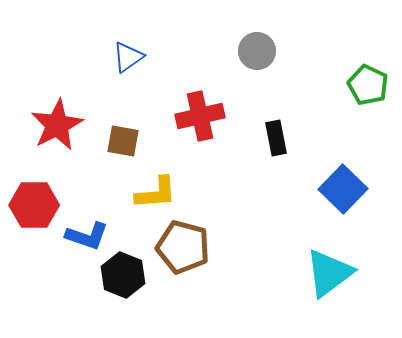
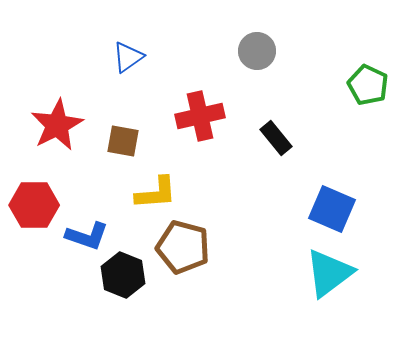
black rectangle: rotated 28 degrees counterclockwise
blue square: moved 11 px left, 20 px down; rotated 21 degrees counterclockwise
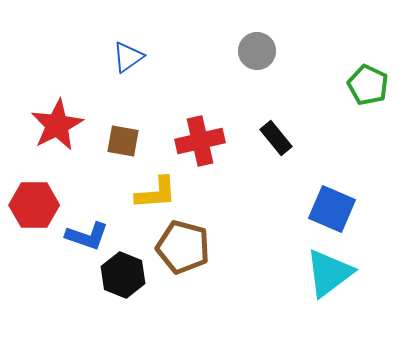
red cross: moved 25 px down
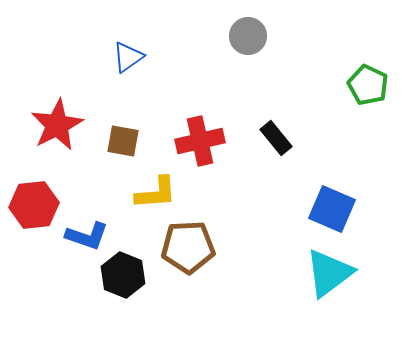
gray circle: moved 9 px left, 15 px up
red hexagon: rotated 6 degrees counterclockwise
brown pentagon: moved 5 px right; rotated 18 degrees counterclockwise
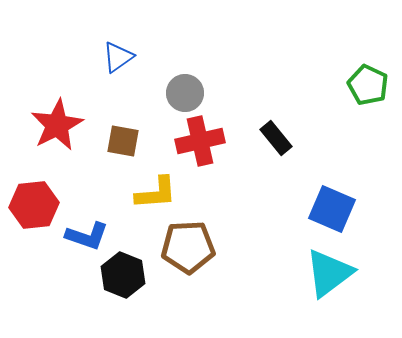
gray circle: moved 63 px left, 57 px down
blue triangle: moved 10 px left
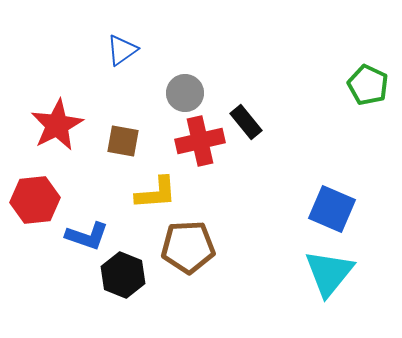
blue triangle: moved 4 px right, 7 px up
black rectangle: moved 30 px left, 16 px up
red hexagon: moved 1 px right, 5 px up
cyan triangle: rotated 14 degrees counterclockwise
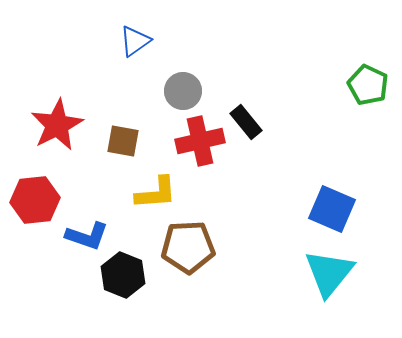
blue triangle: moved 13 px right, 9 px up
gray circle: moved 2 px left, 2 px up
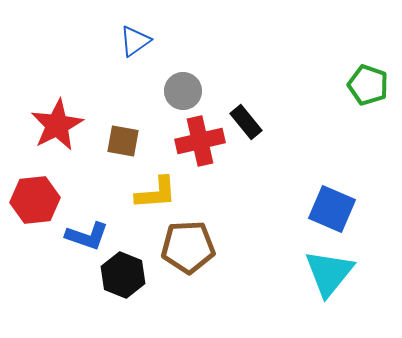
green pentagon: rotated 6 degrees counterclockwise
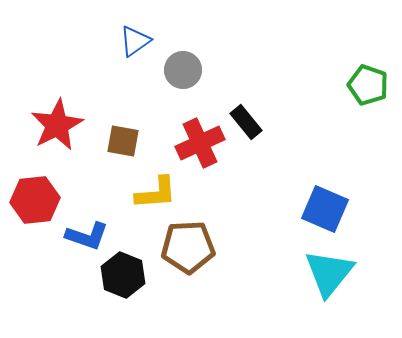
gray circle: moved 21 px up
red cross: moved 2 px down; rotated 12 degrees counterclockwise
blue square: moved 7 px left
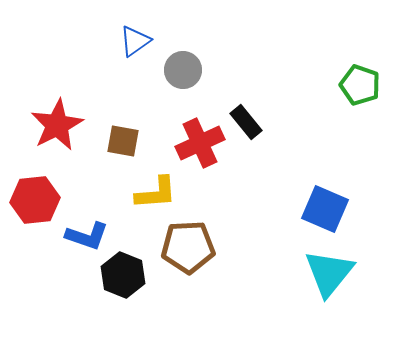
green pentagon: moved 8 px left
